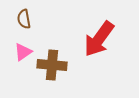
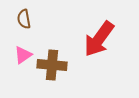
pink triangle: moved 3 px down
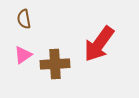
red arrow: moved 5 px down
brown cross: moved 3 px right, 1 px up; rotated 8 degrees counterclockwise
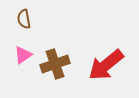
red arrow: moved 7 px right, 21 px down; rotated 15 degrees clockwise
brown cross: rotated 16 degrees counterclockwise
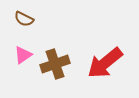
brown semicircle: rotated 54 degrees counterclockwise
red arrow: moved 1 px left, 2 px up
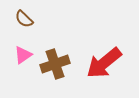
brown semicircle: rotated 18 degrees clockwise
red arrow: moved 1 px left
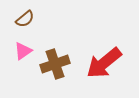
brown semicircle: moved 1 px right; rotated 84 degrees counterclockwise
pink triangle: moved 4 px up
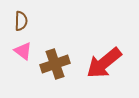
brown semicircle: moved 4 px left, 2 px down; rotated 48 degrees counterclockwise
pink triangle: rotated 48 degrees counterclockwise
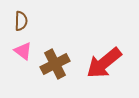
brown cross: rotated 8 degrees counterclockwise
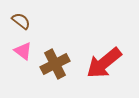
brown semicircle: rotated 54 degrees counterclockwise
